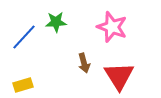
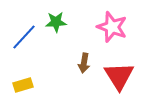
brown arrow: rotated 24 degrees clockwise
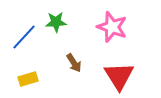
brown arrow: moved 10 px left; rotated 42 degrees counterclockwise
yellow rectangle: moved 5 px right, 6 px up
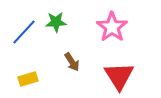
pink star: rotated 16 degrees clockwise
blue line: moved 5 px up
brown arrow: moved 2 px left, 1 px up
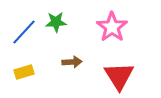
brown arrow: rotated 60 degrees counterclockwise
yellow rectangle: moved 4 px left, 7 px up
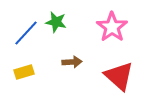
green star: rotated 15 degrees clockwise
blue line: moved 2 px right, 1 px down
red triangle: rotated 16 degrees counterclockwise
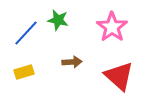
green star: moved 2 px right, 2 px up
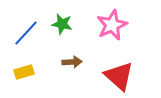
green star: moved 4 px right, 4 px down
pink star: moved 2 px up; rotated 12 degrees clockwise
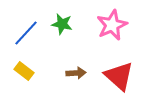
brown arrow: moved 4 px right, 11 px down
yellow rectangle: moved 1 px up; rotated 54 degrees clockwise
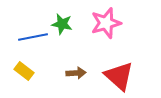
pink star: moved 6 px left, 2 px up; rotated 8 degrees clockwise
blue line: moved 7 px right, 4 px down; rotated 36 degrees clockwise
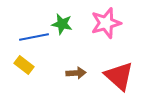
blue line: moved 1 px right
yellow rectangle: moved 6 px up
